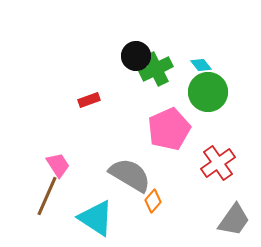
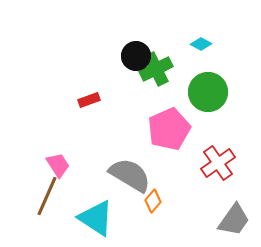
cyan diamond: moved 21 px up; rotated 25 degrees counterclockwise
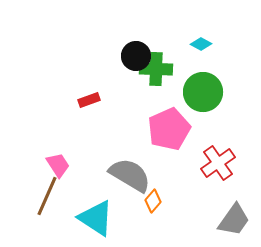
green cross: rotated 28 degrees clockwise
green circle: moved 5 px left
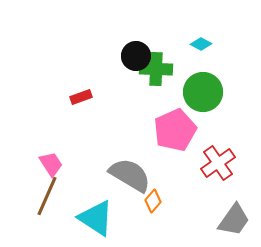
red rectangle: moved 8 px left, 3 px up
pink pentagon: moved 6 px right, 1 px down
pink trapezoid: moved 7 px left, 1 px up
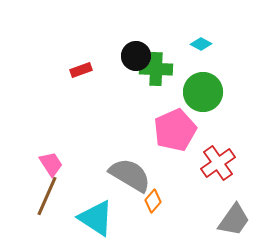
red rectangle: moved 27 px up
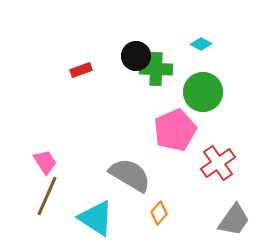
pink trapezoid: moved 6 px left, 2 px up
orange diamond: moved 6 px right, 12 px down
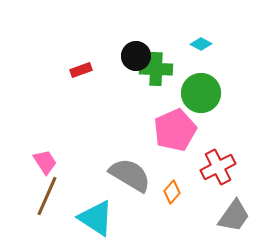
green circle: moved 2 px left, 1 px down
red cross: moved 4 px down; rotated 8 degrees clockwise
orange diamond: moved 13 px right, 21 px up
gray trapezoid: moved 4 px up
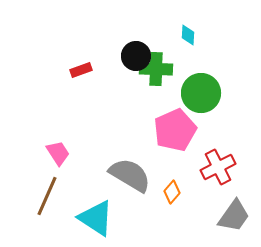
cyan diamond: moved 13 px left, 9 px up; rotated 65 degrees clockwise
pink trapezoid: moved 13 px right, 9 px up
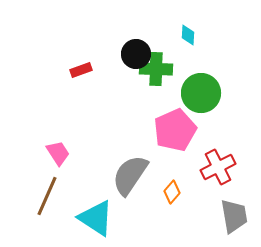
black circle: moved 2 px up
gray semicircle: rotated 87 degrees counterclockwise
gray trapezoid: rotated 45 degrees counterclockwise
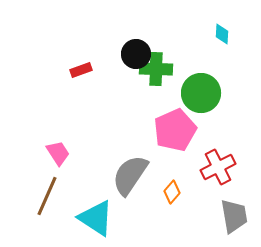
cyan diamond: moved 34 px right, 1 px up
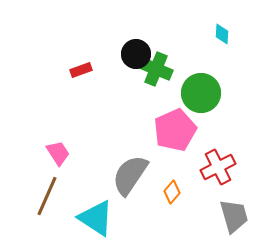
green cross: rotated 20 degrees clockwise
gray trapezoid: rotated 6 degrees counterclockwise
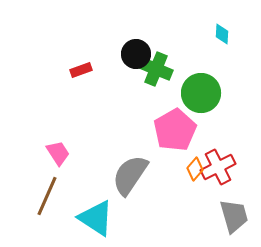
pink pentagon: rotated 6 degrees counterclockwise
orange diamond: moved 23 px right, 23 px up
